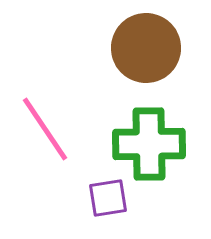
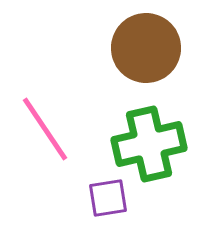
green cross: rotated 12 degrees counterclockwise
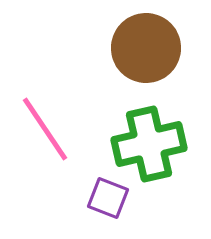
purple square: rotated 30 degrees clockwise
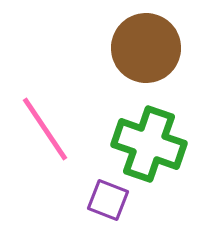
green cross: rotated 32 degrees clockwise
purple square: moved 2 px down
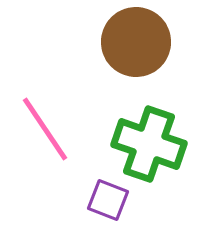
brown circle: moved 10 px left, 6 px up
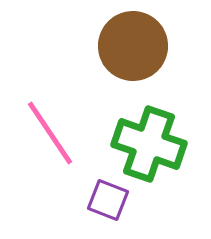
brown circle: moved 3 px left, 4 px down
pink line: moved 5 px right, 4 px down
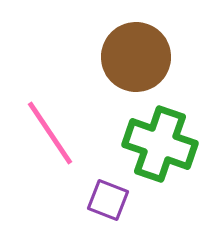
brown circle: moved 3 px right, 11 px down
green cross: moved 11 px right
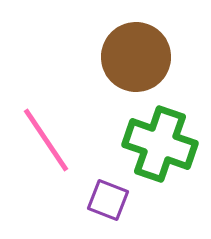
pink line: moved 4 px left, 7 px down
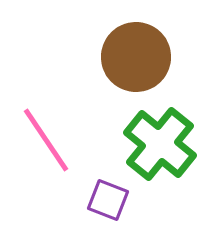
green cross: rotated 20 degrees clockwise
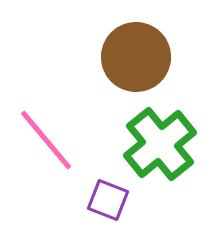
pink line: rotated 6 degrees counterclockwise
green cross: rotated 12 degrees clockwise
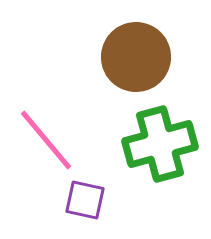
green cross: rotated 24 degrees clockwise
purple square: moved 23 px left; rotated 9 degrees counterclockwise
